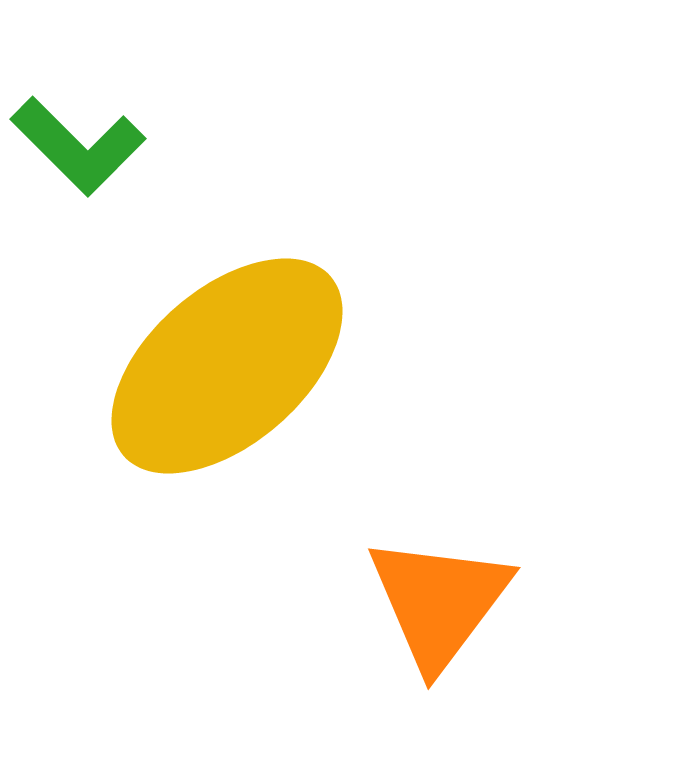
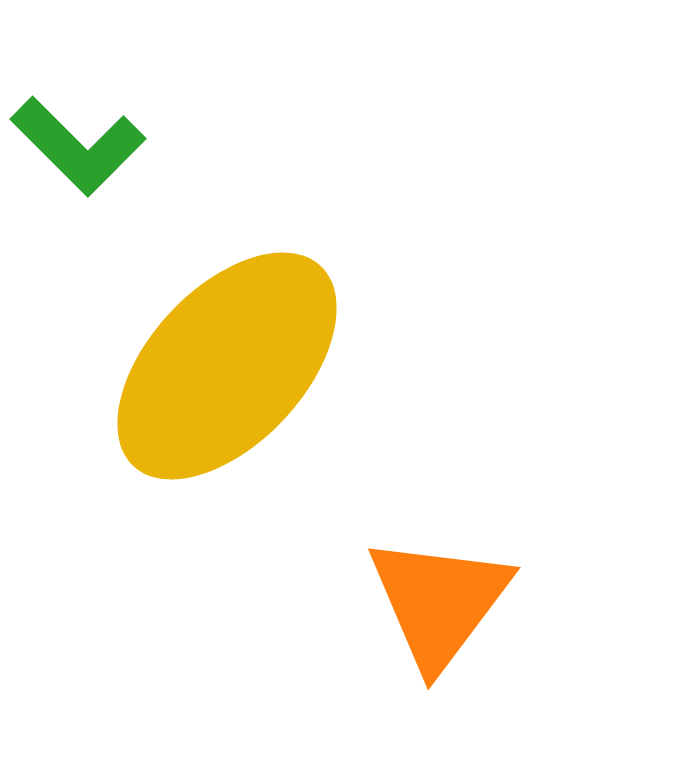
yellow ellipse: rotated 6 degrees counterclockwise
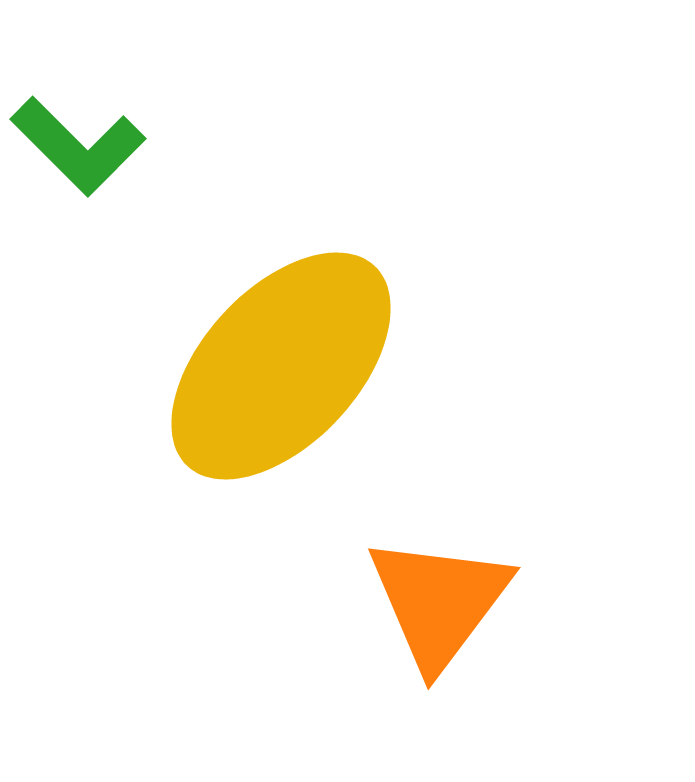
yellow ellipse: moved 54 px right
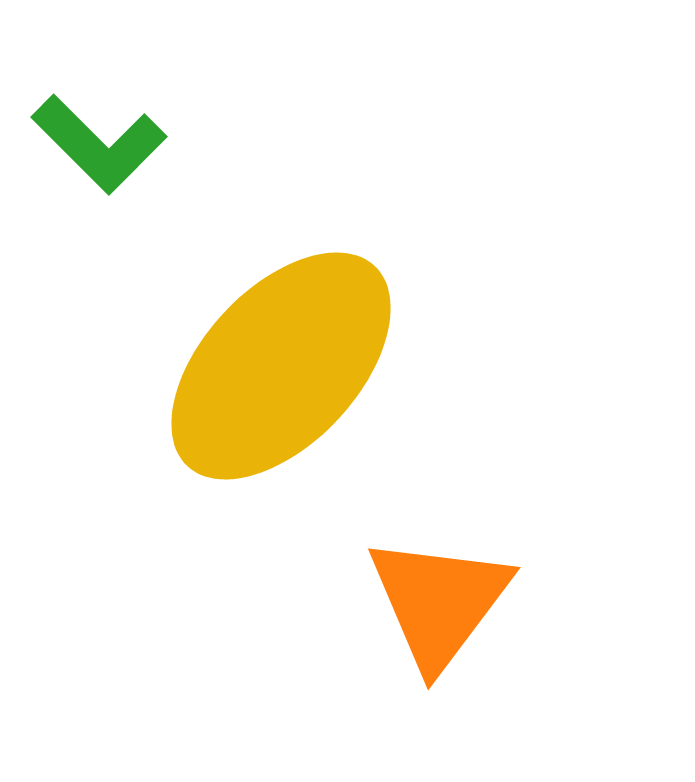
green L-shape: moved 21 px right, 2 px up
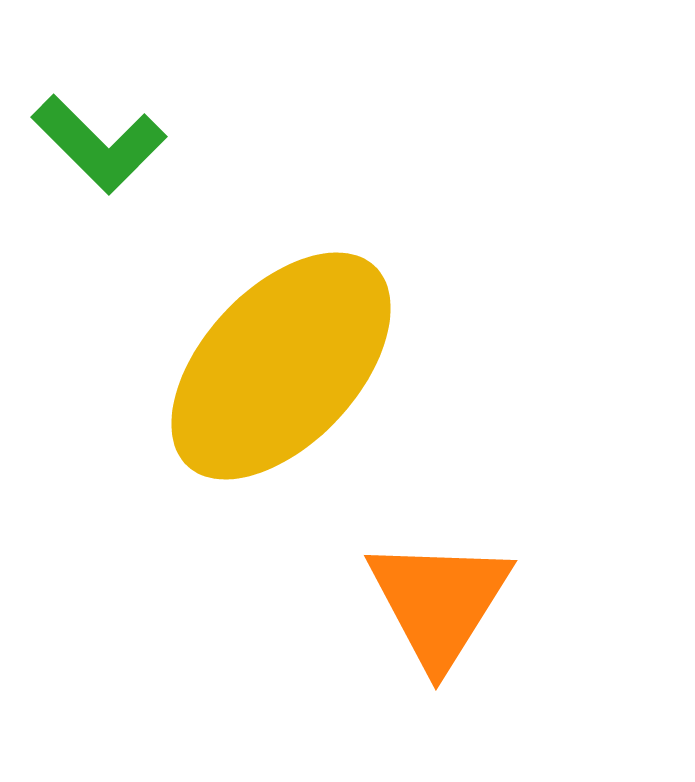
orange triangle: rotated 5 degrees counterclockwise
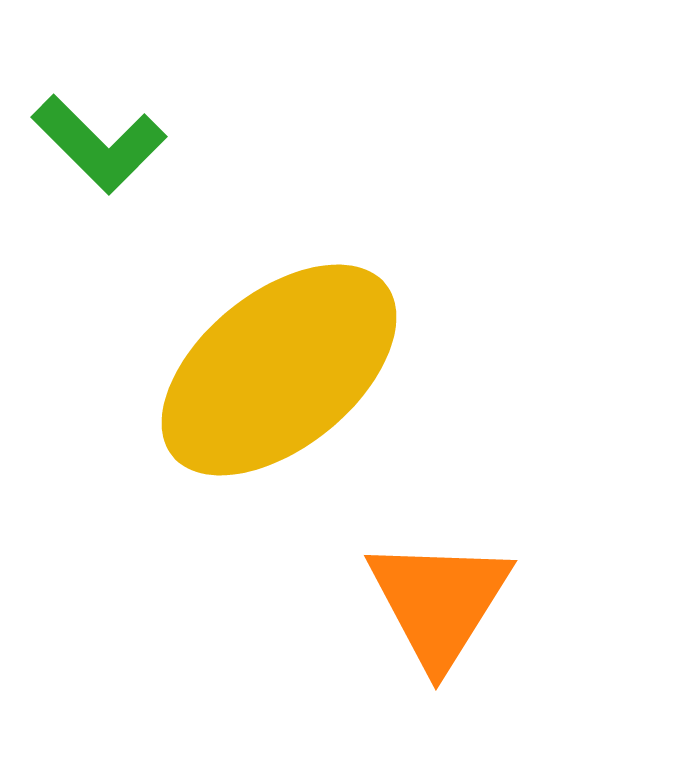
yellow ellipse: moved 2 px left, 4 px down; rotated 8 degrees clockwise
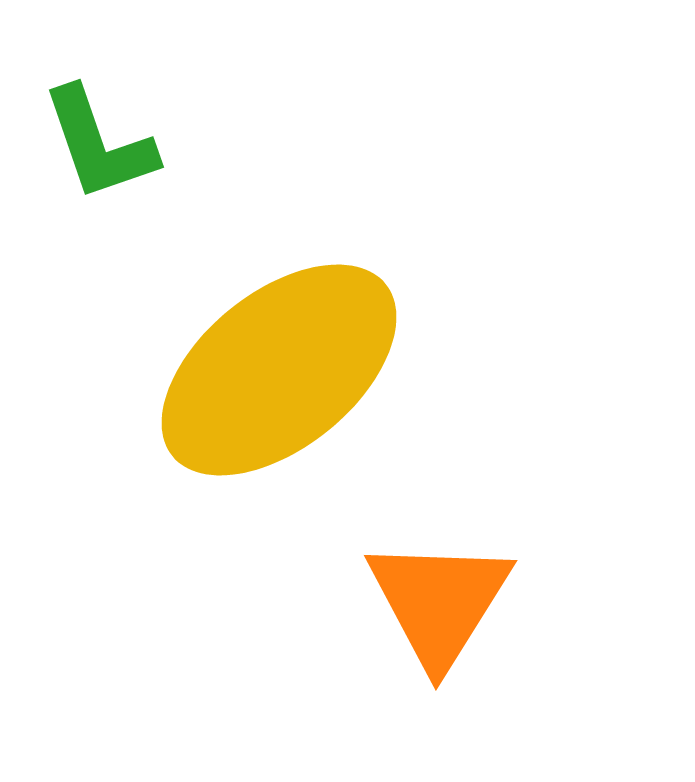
green L-shape: rotated 26 degrees clockwise
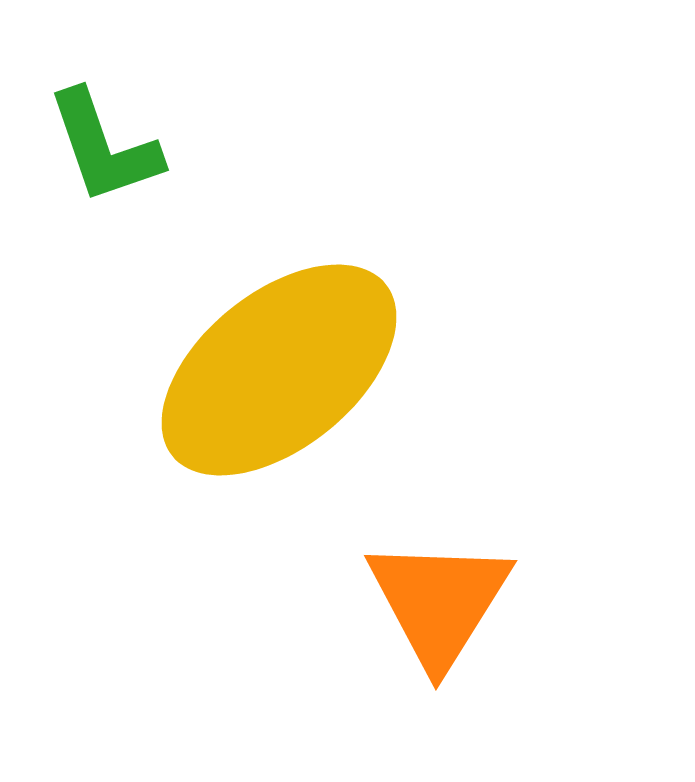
green L-shape: moved 5 px right, 3 px down
